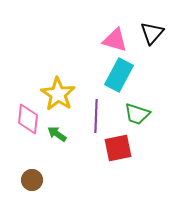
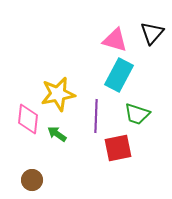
yellow star: rotated 28 degrees clockwise
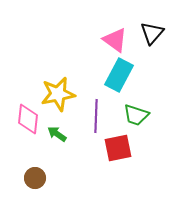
pink triangle: rotated 20 degrees clockwise
green trapezoid: moved 1 px left, 1 px down
brown circle: moved 3 px right, 2 px up
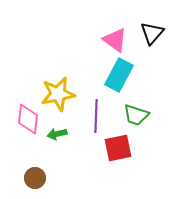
green arrow: rotated 48 degrees counterclockwise
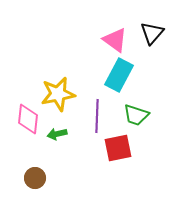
purple line: moved 1 px right
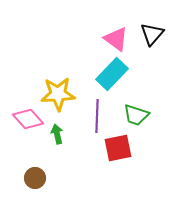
black triangle: moved 1 px down
pink triangle: moved 1 px right, 1 px up
cyan rectangle: moved 7 px left, 1 px up; rotated 16 degrees clockwise
yellow star: rotated 8 degrees clockwise
pink diamond: rotated 48 degrees counterclockwise
green arrow: rotated 90 degrees clockwise
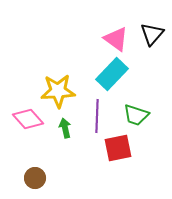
yellow star: moved 3 px up
green arrow: moved 8 px right, 6 px up
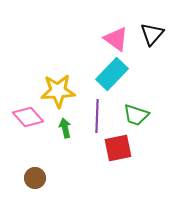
pink diamond: moved 2 px up
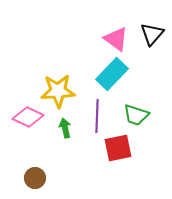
pink diamond: rotated 24 degrees counterclockwise
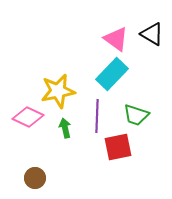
black triangle: rotated 40 degrees counterclockwise
yellow star: rotated 8 degrees counterclockwise
red square: moved 1 px up
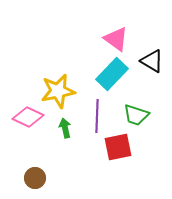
black triangle: moved 27 px down
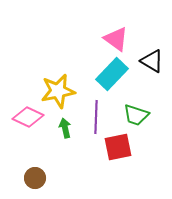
purple line: moved 1 px left, 1 px down
